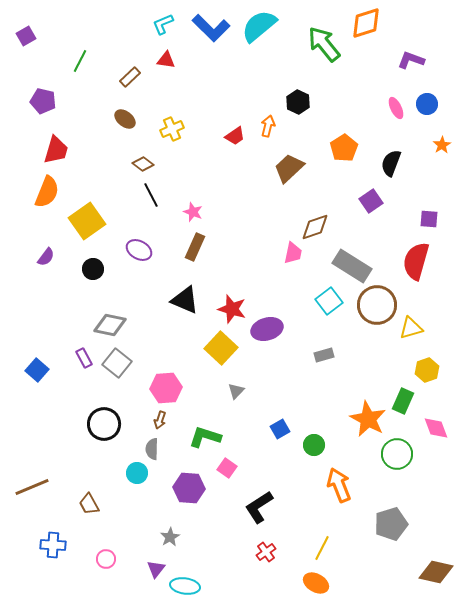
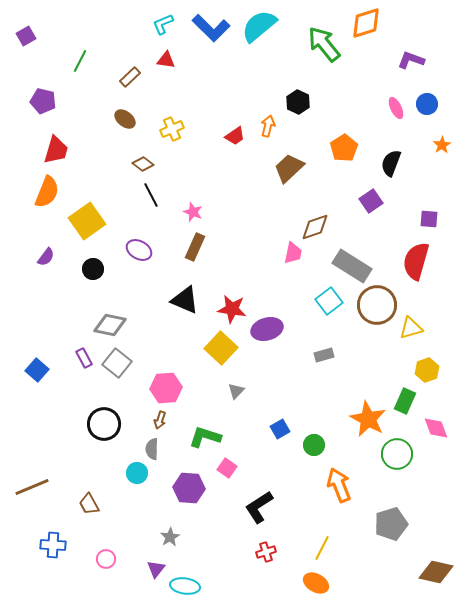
red star at (232, 309): rotated 8 degrees counterclockwise
green rectangle at (403, 401): moved 2 px right
red cross at (266, 552): rotated 18 degrees clockwise
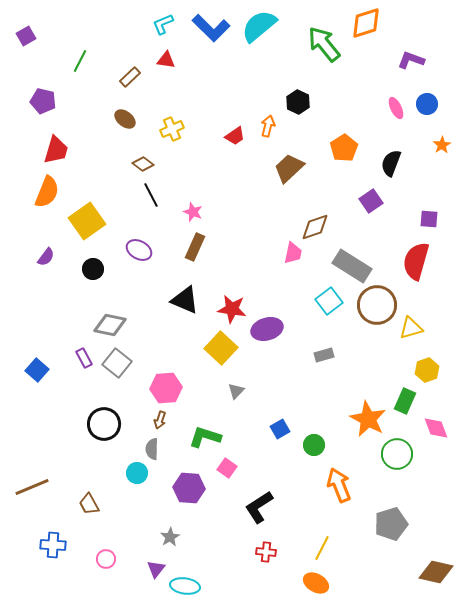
red cross at (266, 552): rotated 24 degrees clockwise
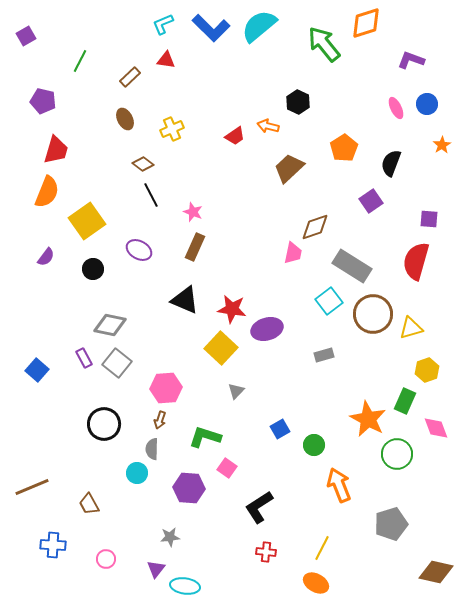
brown ellipse at (125, 119): rotated 25 degrees clockwise
orange arrow at (268, 126): rotated 90 degrees counterclockwise
brown circle at (377, 305): moved 4 px left, 9 px down
gray star at (170, 537): rotated 24 degrees clockwise
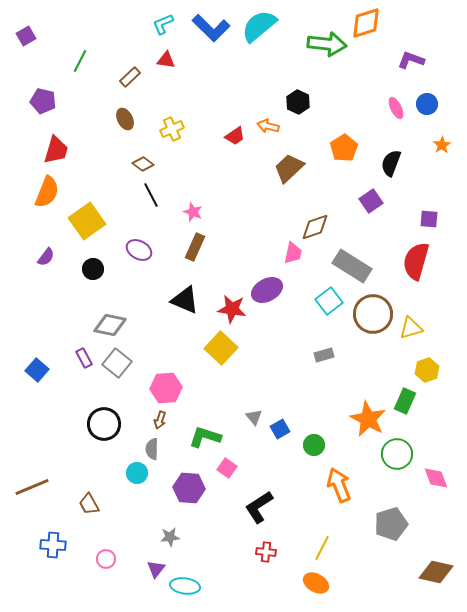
green arrow at (324, 44): moved 3 px right; rotated 135 degrees clockwise
purple ellipse at (267, 329): moved 39 px up; rotated 12 degrees counterclockwise
gray triangle at (236, 391): moved 18 px right, 26 px down; rotated 24 degrees counterclockwise
pink diamond at (436, 428): moved 50 px down
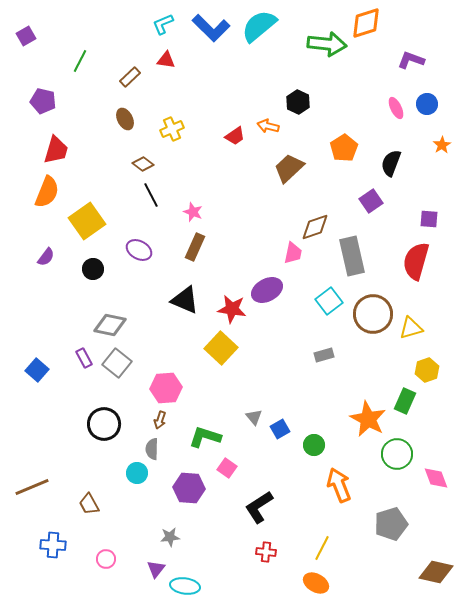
gray rectangle at (352, 266): moved 10 px up; rotated 45 degrees clockwise
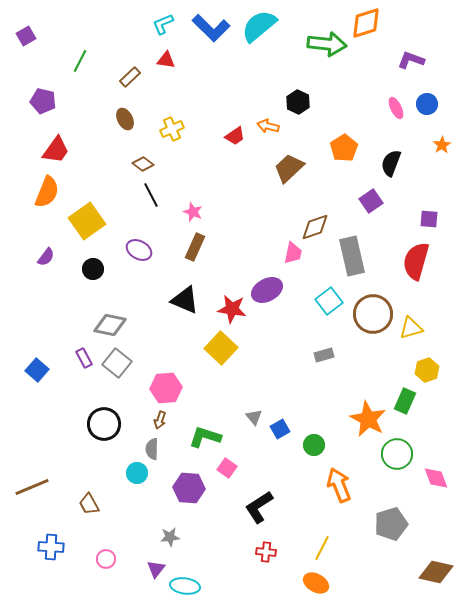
red trapezoid at (56, 150): rotated 20 degrees clockwise
blue cross at (53, 545): moved 2 px left, 2 px down
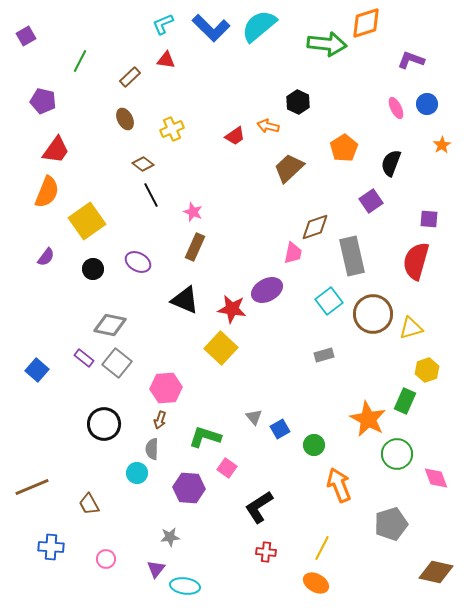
purple ellipse at (139, 250): moved 1 px left, 12 px down
purple rectangle at (84, 358): rotated 24 degrees counterclockwise
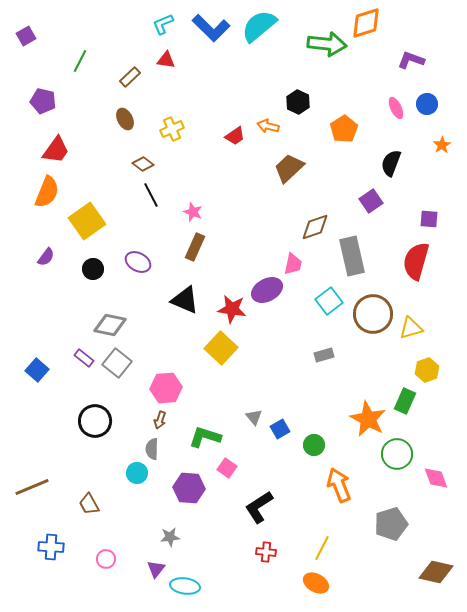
orange pentagon at (344, 148): moved 19 px up
pink trapezoid at (293, 253): moved 11 px down
black circle at (104, 424): moved 9 px left, 3 px up
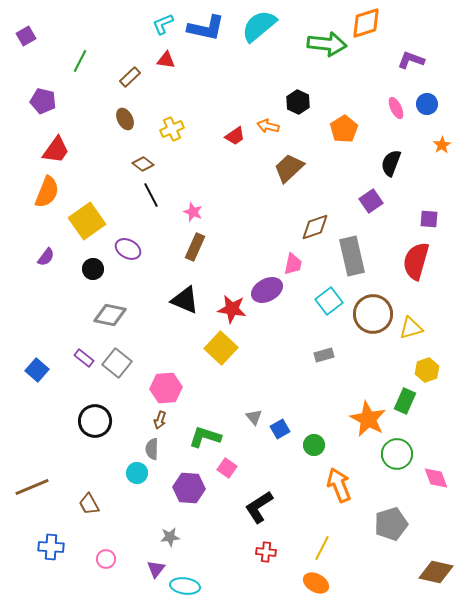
blue L-shape at (211, 28): moved 5 px left; rotated 33 degrees counterclockwise
purple ellipse at (138, 262): moved 10 px left, 13 px up
gray diamond at (110, 325): moved 10 px up
